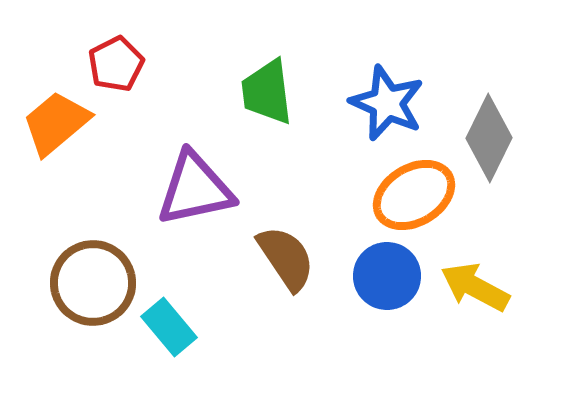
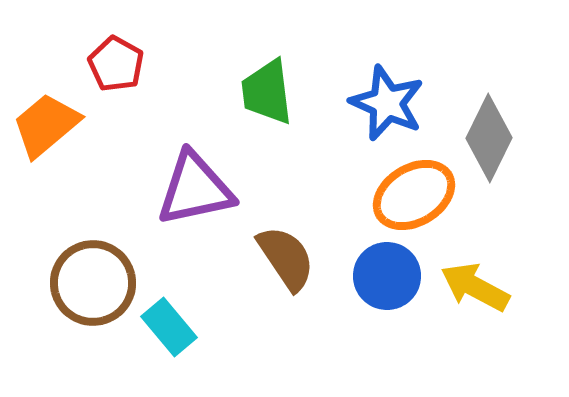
red pentagon: rotated 16 degrees counterclockwise
orange trapezoid: moved 10 px left, 2 px down
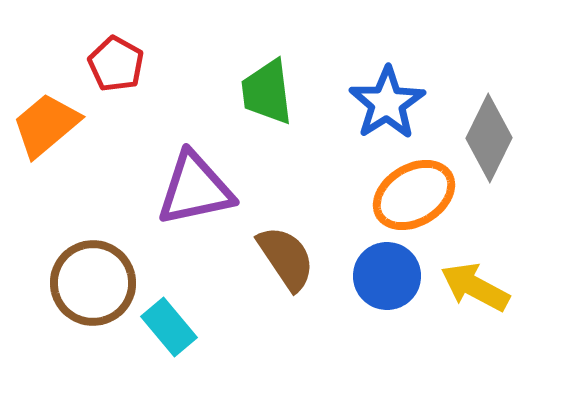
blue star: rotated 16 degrees clockwise
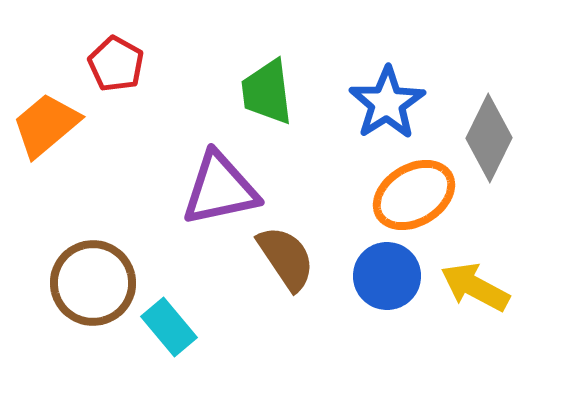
purple triangle: moved 25 px right
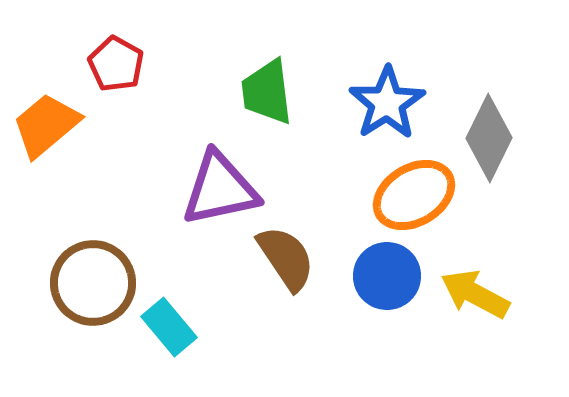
yellow arrow: moved 7 px down
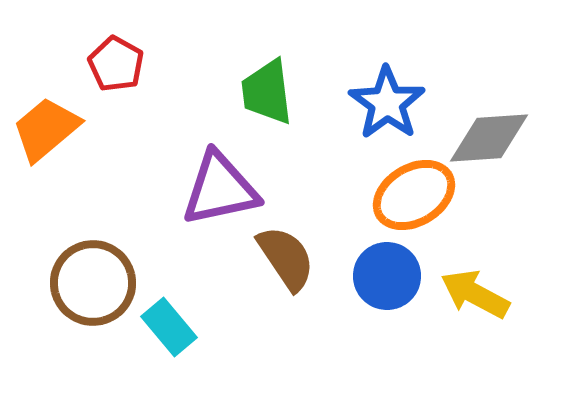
blue star: rotated 4 degrees counterclockwise
orange trapezoid: moved 4 px down
gray diamond: rotated 60 degrees clockwise
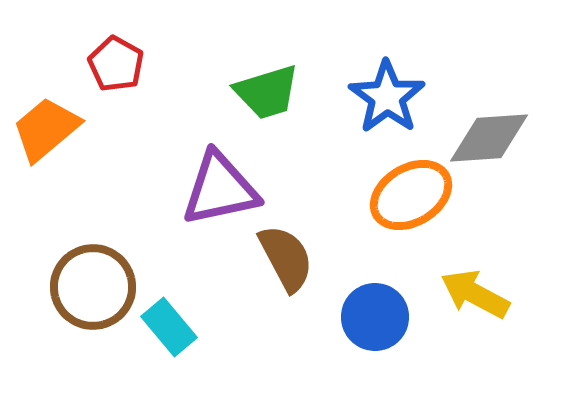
green trapezoid: rotated 100 degrees counterclockwise
blue star: moved 6 px up
orange ellipse: moved 3 px left
brown semicircle: rotated 6 degrees clockwise
blue circle: moved 12 px left, 41 px down
brown circle: moved 4 px down
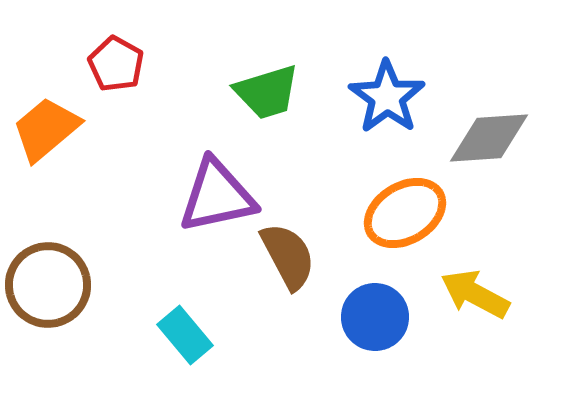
purple triangle: moved 3 px left, 7 px down
orange ellipse: moved 6 px left, 18 px down
brown semicircle: moved 2 px right, 2 px up
brown circle: moved 45 px left, 2 px up
cyan rectangle: moved 16 px right, 8 px down
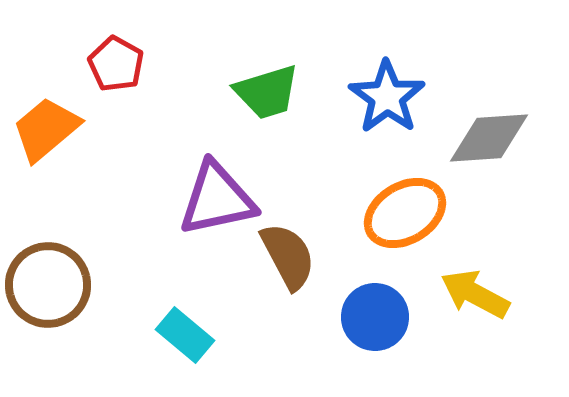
purple triangle: moved 3 px down
cyan rectangle: rotated 10 degrees counterclockwise
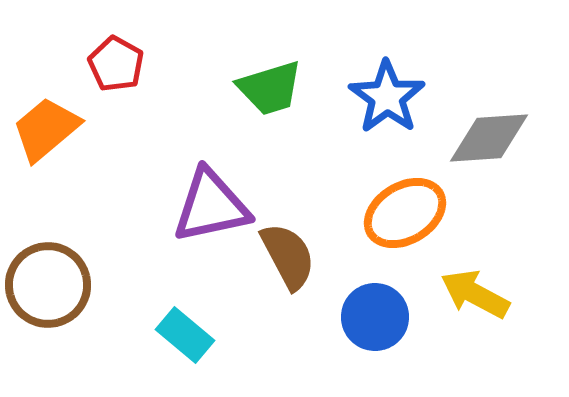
green trapezoid: moved 3 px right, 4 px up
purple triangle: moved 6 px left, 7 px down
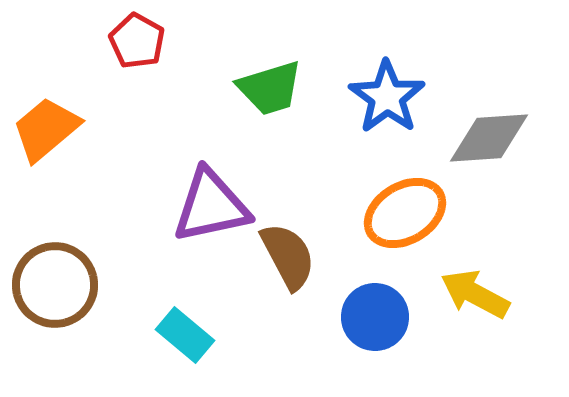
red pentagon: moved 21 px right, 23 px up
brown circle: moved 7 px right
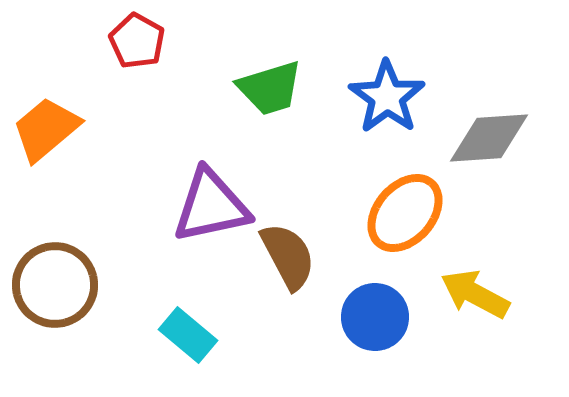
orange ellipse: rotated 18 degrees counterclockwise
cyan rectangle: moved 3 px right
